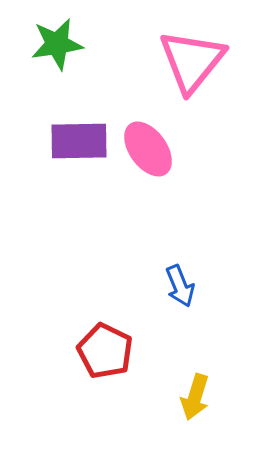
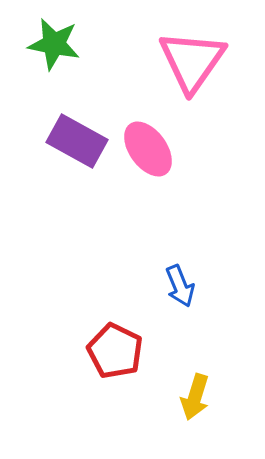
green star: moved 3 px left; rotated 20 degrees clockwise
pink triangle: rotated 4 degrees counterclockwise
purple rectangle: moved 2 px left; rotated 30 degrees clockwise
red pentagon: moved 10 px right
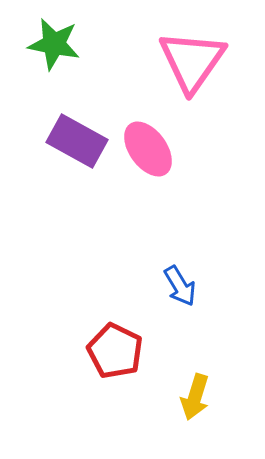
blue arrow: rotated 9 degrees counterclockwise
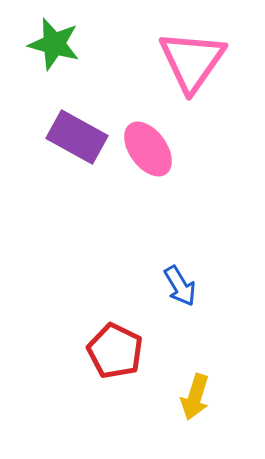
green star: rotated 4 degrees clockwise
purple rectangle: moved 4 px up
